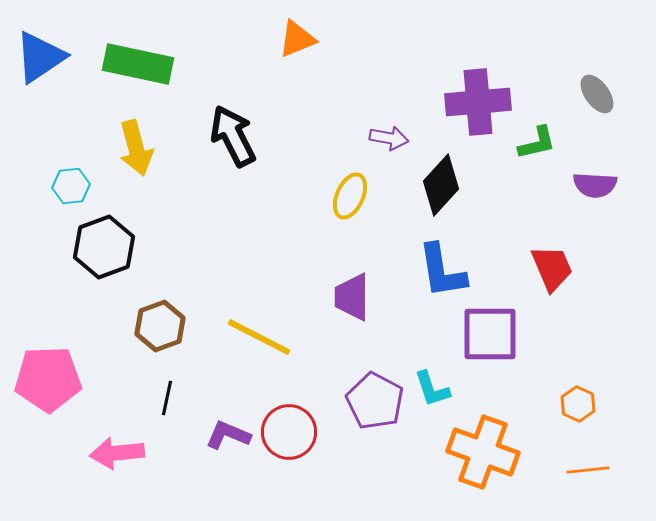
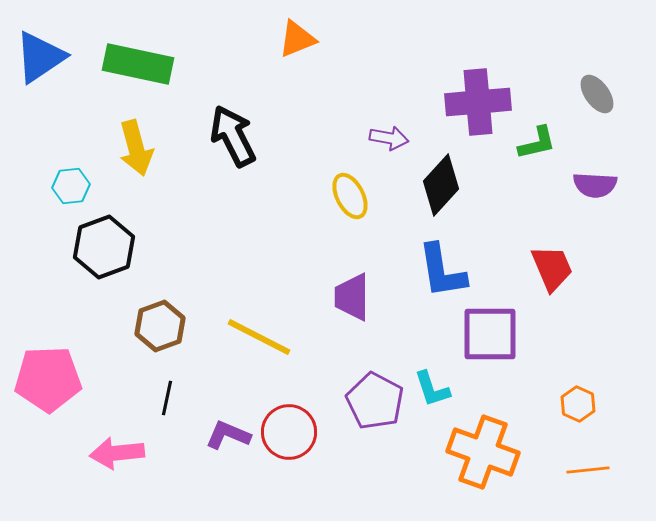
yellow ellipse: rotated 51 degrees counterclockwise
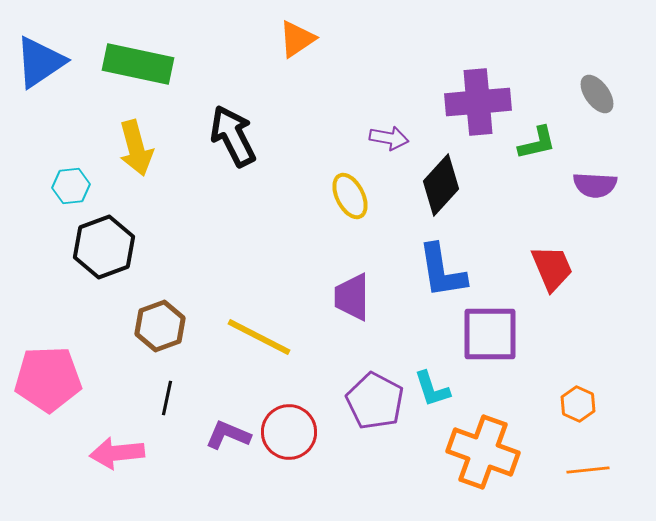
orange triangle: rotated 12 degrees counterclockwise
blue triangle: moved 5 px down
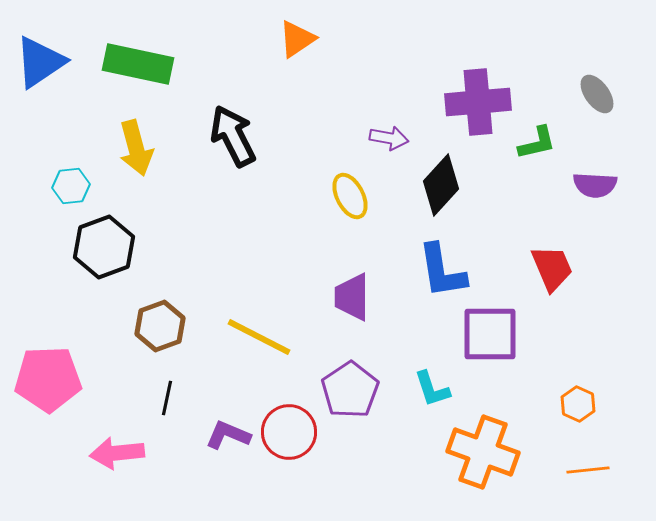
purple pentagon: moved 25 px left, 11 px up; rotated 10 degrees clockwise
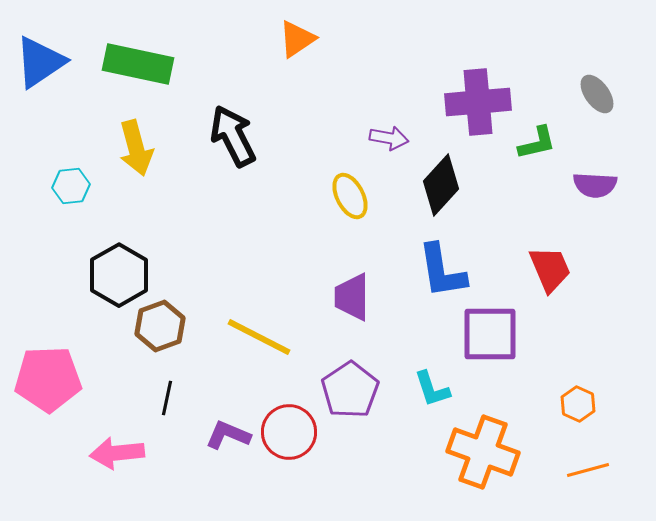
black hexagon: moved 15 px right, 28 px down; rotated 10 degrees counterclockwise
red trapezoid: moved 2 px left, 1 px down
orange line: rotated 9 degrees counterclockwise
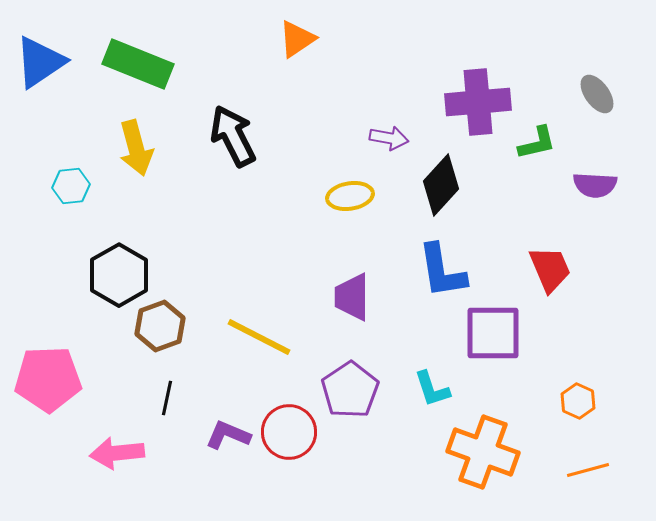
green rectangle: rotated 10 degrees clockwise
yellow ellipse: rotated 72 degrees counterclockwise
purple square: moved 3 px right, 1 px up
orange hexagon: moved 3 px up
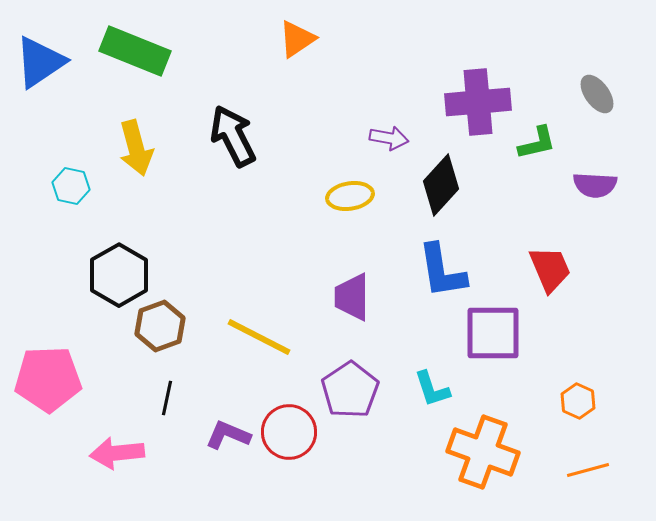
green rectangle: moved 3 px left, 13 px up
cyan hexagon: rotated 18 degrees clockwise
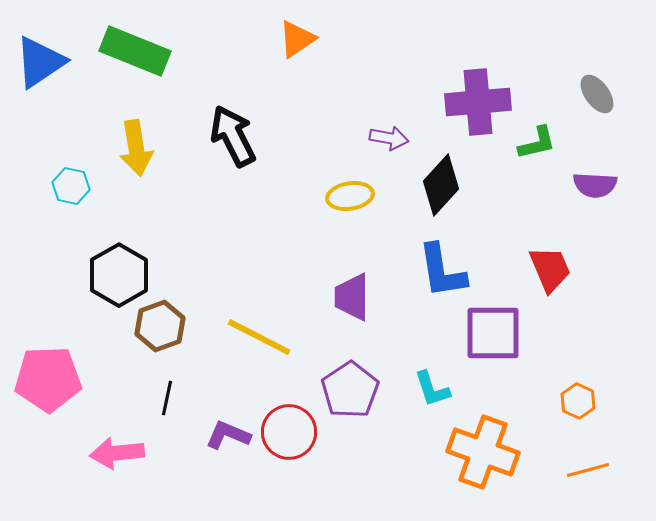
yellow arrow: rotated 6 degrees clockwise
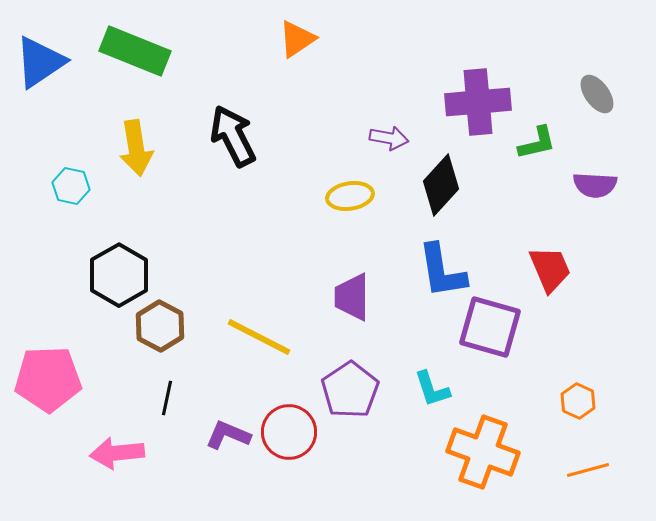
brown hexagon: rotated 12 degrees counterclockwise
purple square: moved 3 px left, 6 px up; rotated 16 degrees clockwise
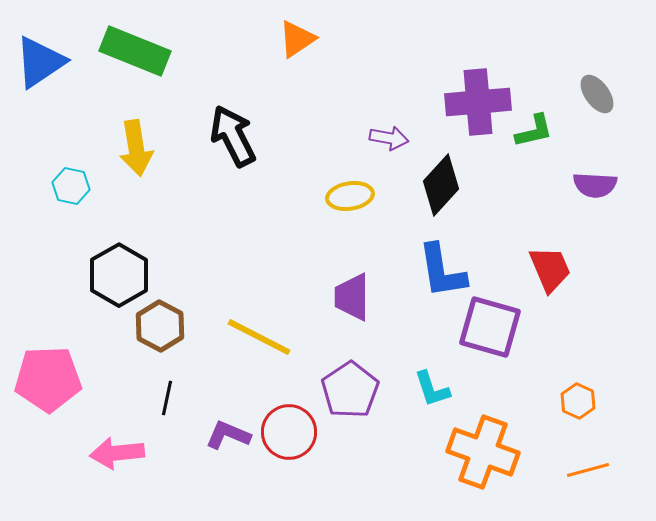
green L-shape: moved 3 px left, 12 px up
